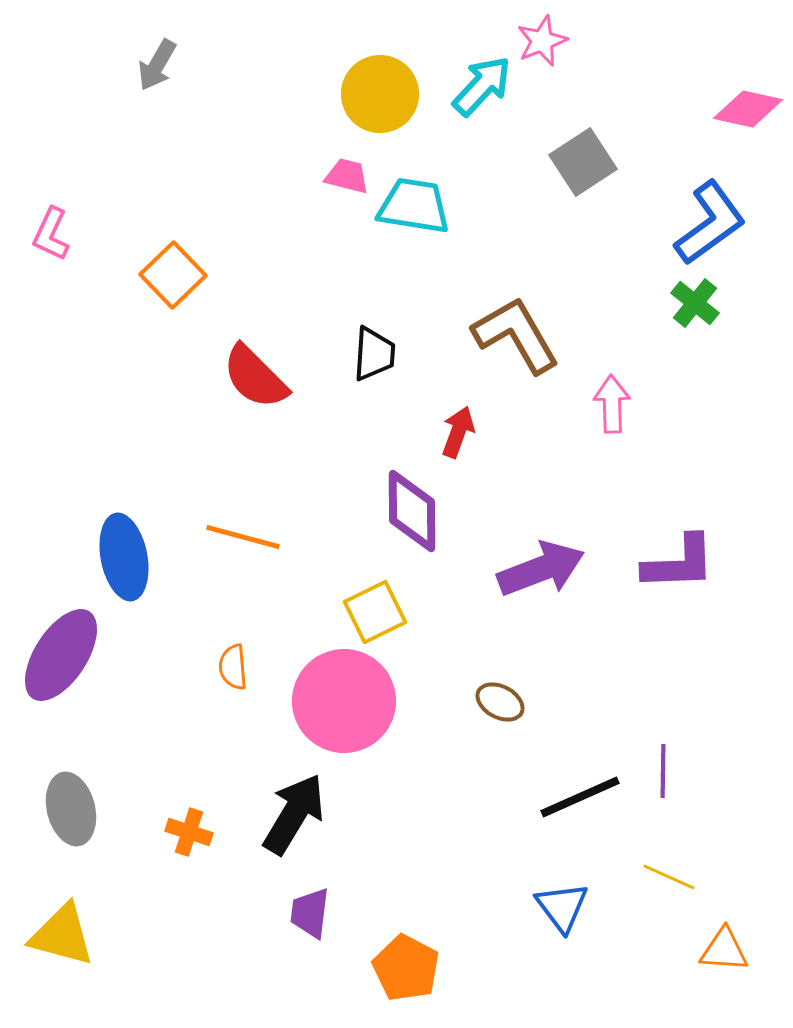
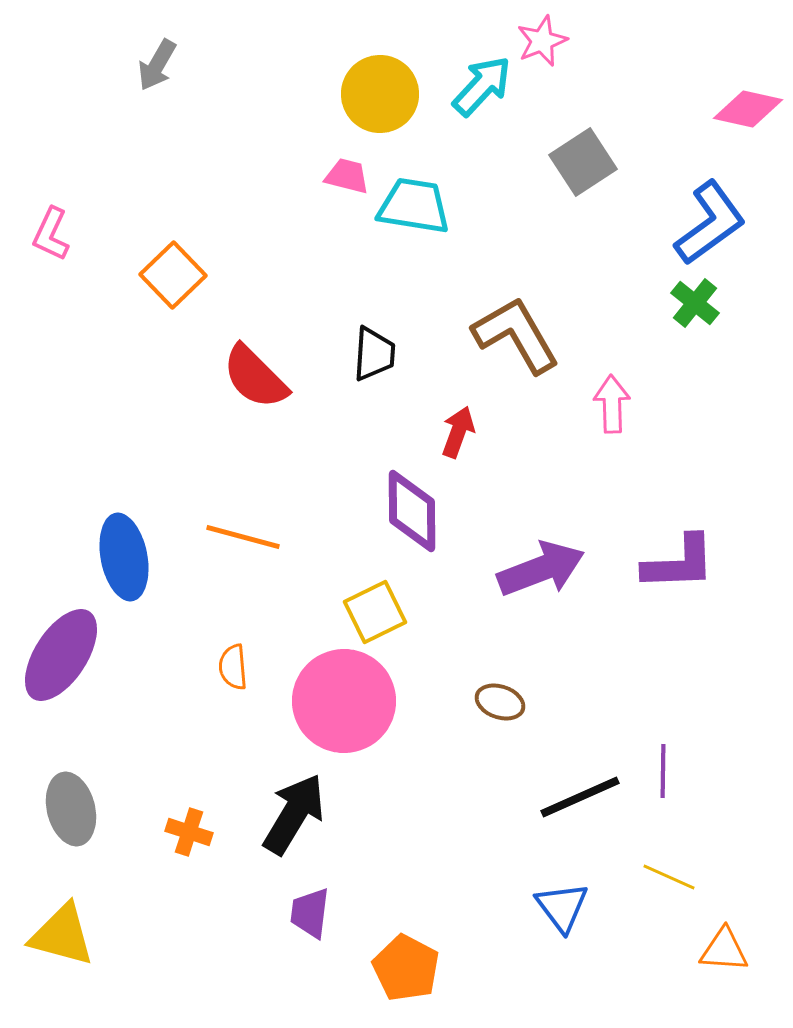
brown ellipse: rotated 9 degrees counterclockwise
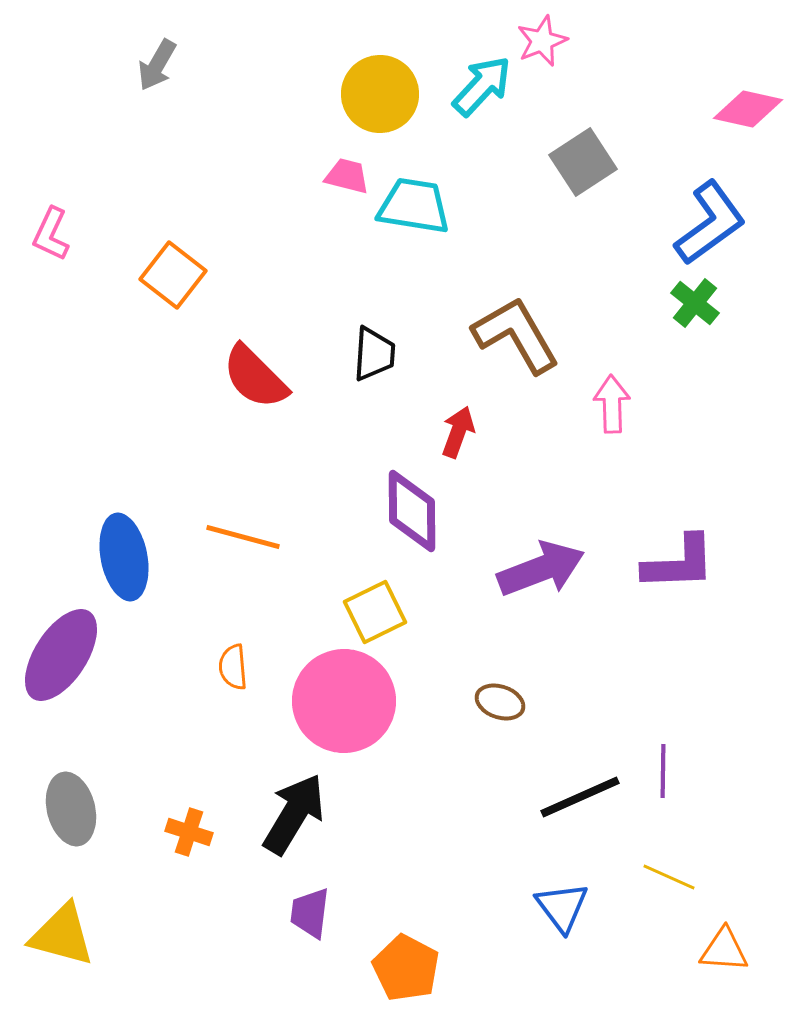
orange square: rotated 8 degrees counterclockwise
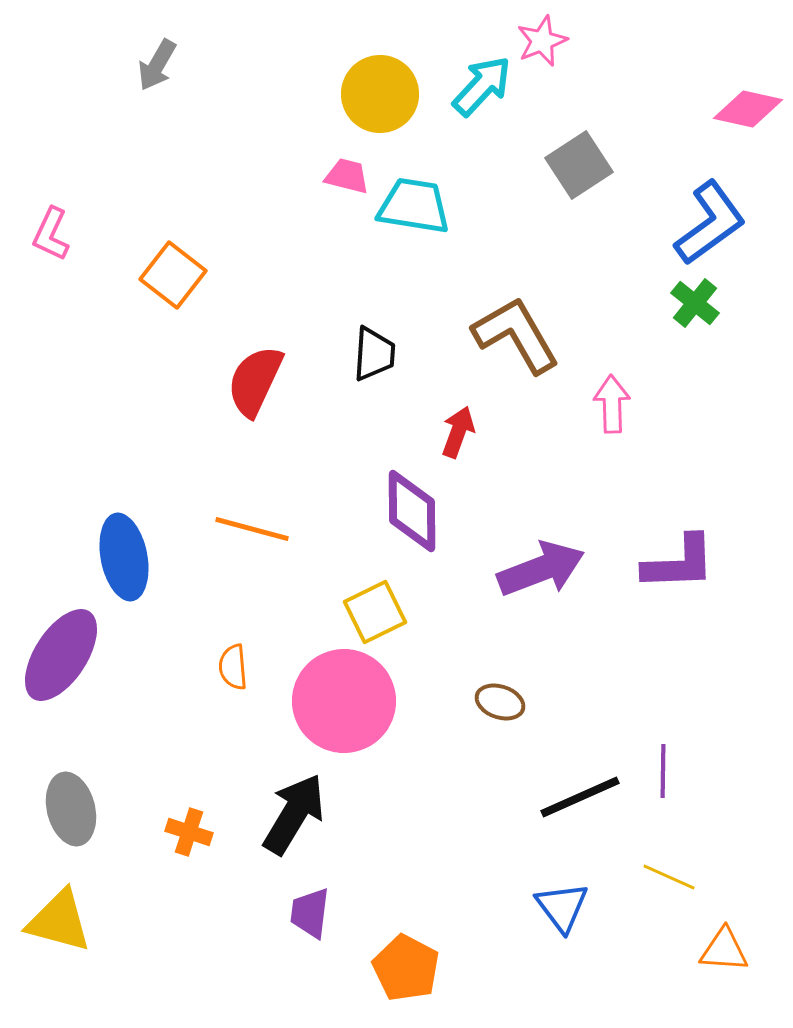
gray square: moved 4 px left, 3 px down
red semicircle: moved 4 px down; rotated 70 degrees clockwise
orange line: moved 9 px right, 8 px up
yellow triangle: moved 3 px left, 14 px up
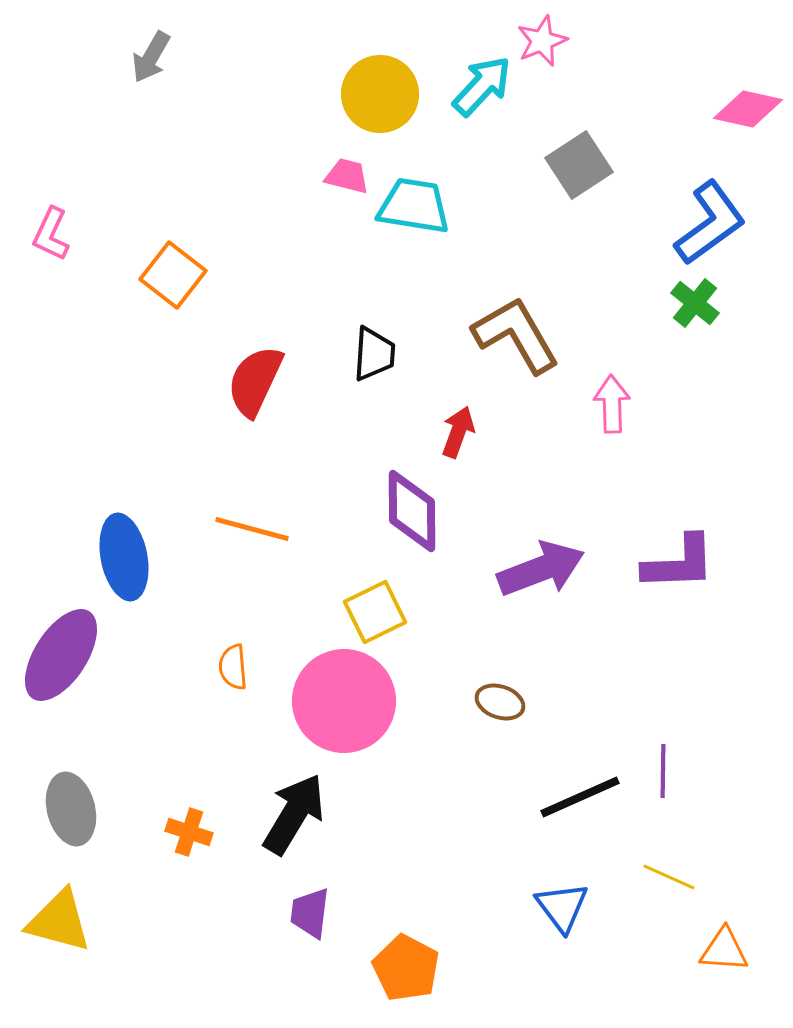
gray arrow: moved 6 px left, 8 px up
